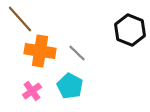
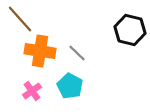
black hexagon: rotated 8 degrees counterclockwise
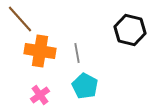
gray line: rotated 36 degrees clockwise
cyan pentagon: moved 15 px right
pink cross: moved 8 px right, 4 px down
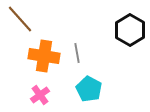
black hexagon: rotated 16 degrees clockwise
orange cross: moved 4 px right, 5 px down
cyan pentagon: moved 4 px right, 3 px down
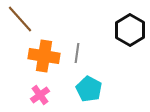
gray line: rotated 18 degrees clockwise
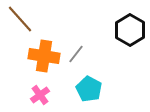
gray line: moved 1 px left, 1 px down; rotated 30 degrees clockwise
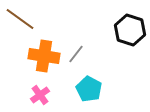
brown line: rotated 12 degrees counterclockwise
black hexagon: rotated 12 degrees counterclockwise
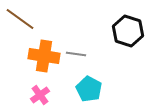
black hexagon: moved 2 px left, 1 px down
gray line: rotated 60 degrees clockwise
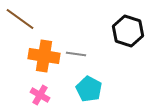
pink cross: rotated 24 degrees counterclockwise
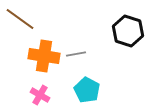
gray line: rotated 18 degrees counterclockwise
cyan pentagon: moved 2 px left, 1 px down
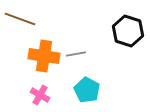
brown line: rotated 16 degrees counterclockwise
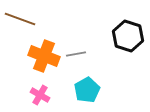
black hexagon: moved 5 px down
orange cross: rotated 12 degrees clockwise
cyan pentagon: rotated 15 degrees clockwise
